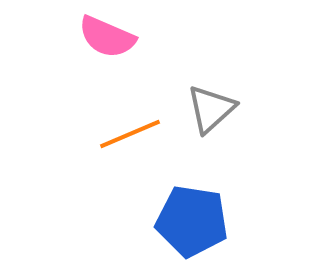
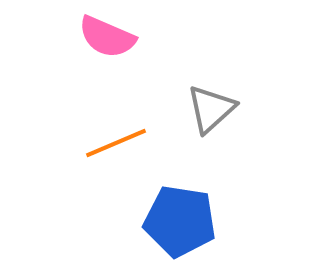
orange line: moved 14 px left, 9 px down
blue pentagon: moved 12 px left
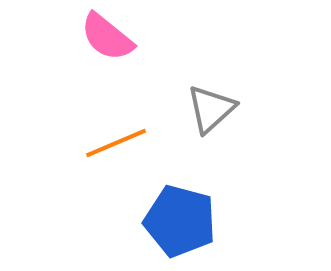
pink semicircle: rotated 16 degrees clockwise
blue pentagon: rotated 6 degrees clockwise
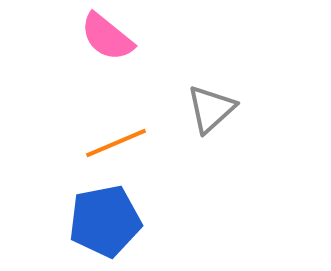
blue pentagon: moved 75 px left; rotated 26 degrees counterclockwise
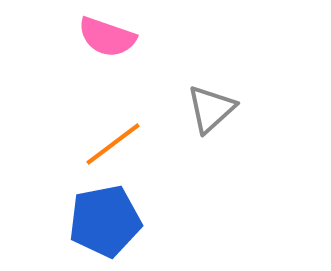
pink semicircle: rotated 20 degrees counterclockwise
orange line: moved 3 px left, 1 px down; rotated 14 degrees counterclockwise
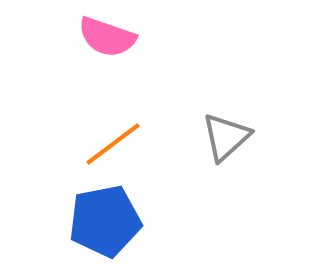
gray triangle: moved 15 px right, 28 px down
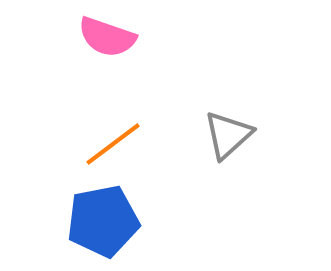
gray triangle: moved 2 px right, 2 px up
blue pentagon: moved 2 px left
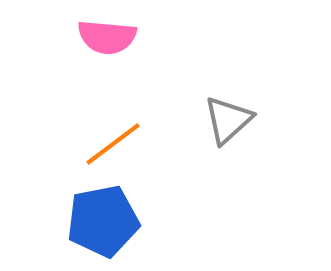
pink semicircle: rotated 14 degrees counterclockwise
gray triangle: moved 15 px up
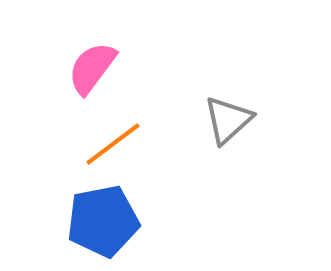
pink semicircle: moved 15 px left, 31 px down; rotated 122 degrees clockwise
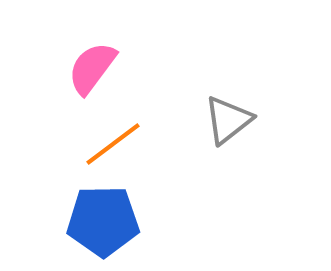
gray triangle: rotated 4 degrees clockwise
blue pentagon: rotated 10 degrees clockwise
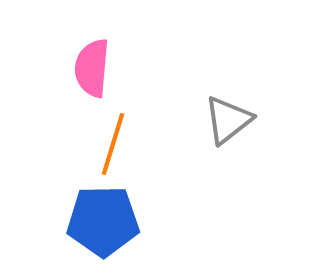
pink semicircle: rotated 32 degrees counterclockwise
orange line: rotated 36 degrees counterclockwise
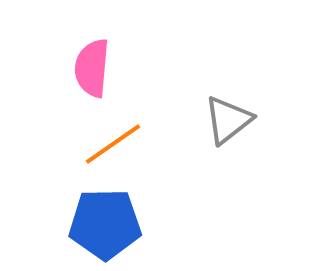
orange line: rotated 38 degrees clockwise
blue pentagon: moved 2 px right, 3 px down
